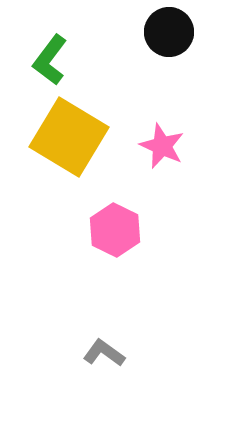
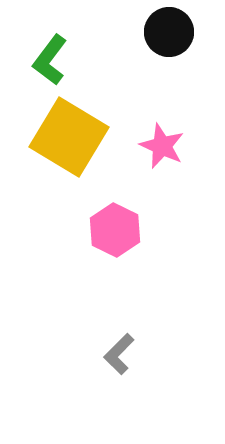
gray L-shape: moved 15 px right, 1 px down; rotated 81 degrees counterclockwise
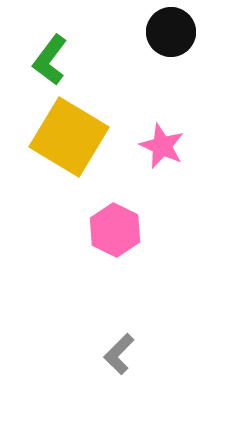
black circle: moved 2 px right
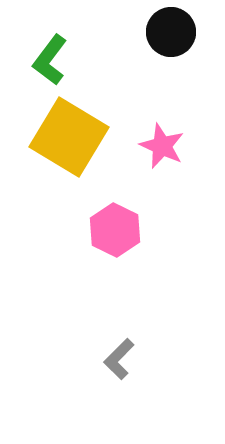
gray L-shape: moved 5 px down
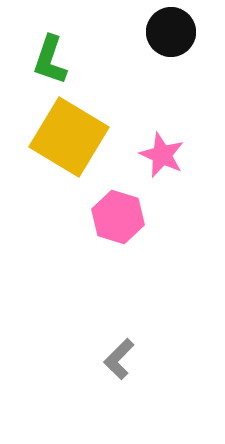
green L-shape: rotated 18 degrees counterclockwise
pink star: moved 9 px down
pink hexagon: moved 3 px right, 13 px up; rotated 9 degrees counterclockwise
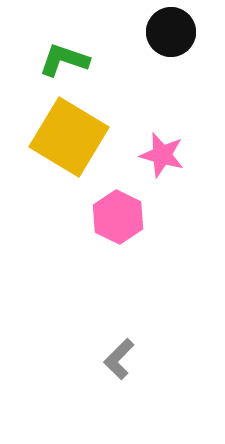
green L-shape: moved 14 px right; rotated 90 degrees clockwise
pink star: rotated 9 degrees counterclockwise
pink hexagon: rotated 9 degrees clockwise
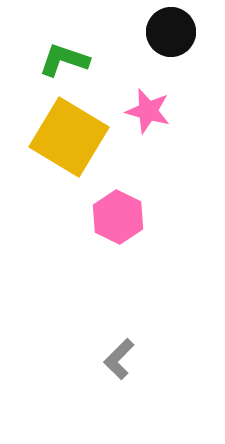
pink star: moved 14 px left, 44 px up
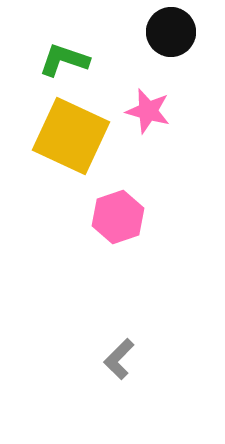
yellow square: moved 2 px right, 1 px up; rotated 6 degrees counterclockwise
pink hexagon: rotated 15 degrees clockwise
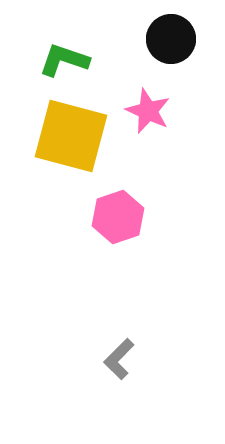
black circle: moved 7 px down
pink star: rotated 9 degrees clockwise
yellow square: rotated 10 degrees counterclockwise
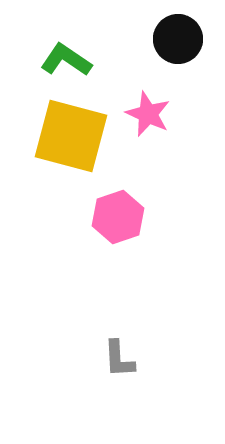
black circle: moved 7 px right
green L-shape: moved 2 px right; rotated 15 degrees clockwise
pink star: moved 3 px down
gray L-shape: rotated 48 degrees counterclockwise
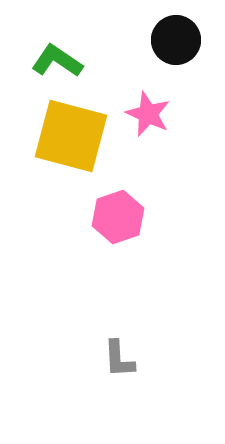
black circle: moved 2 px left, 1 px down
green L-shape: moved 9 px left, 1 px down
